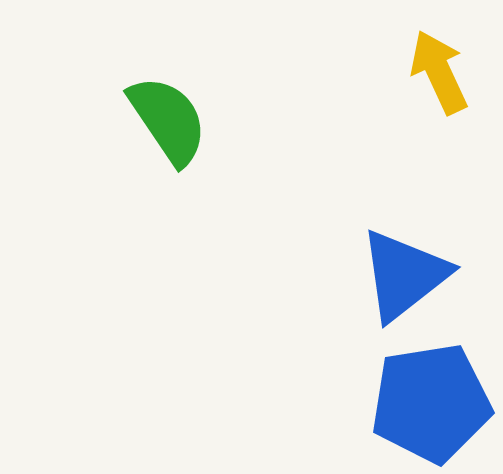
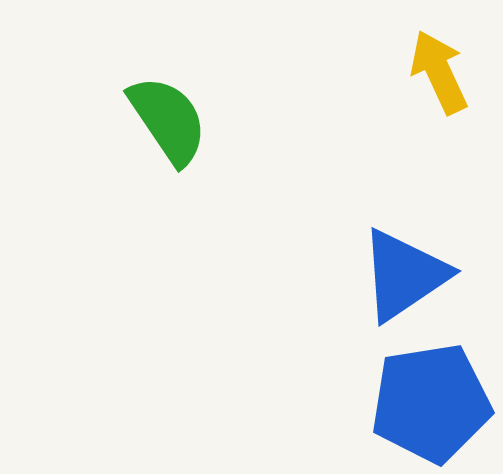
blue triangle: rotated 4 degrees clockwise
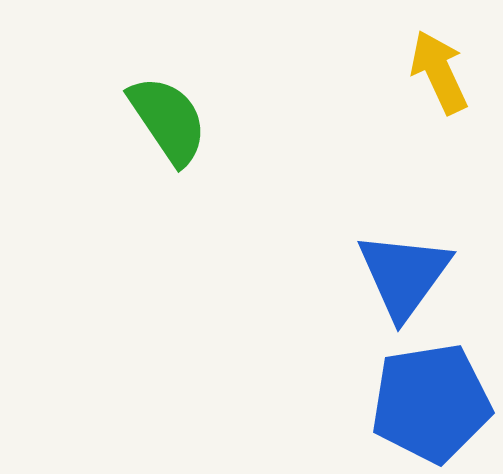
blue triangle: rotated 20 degrees counterclockwise
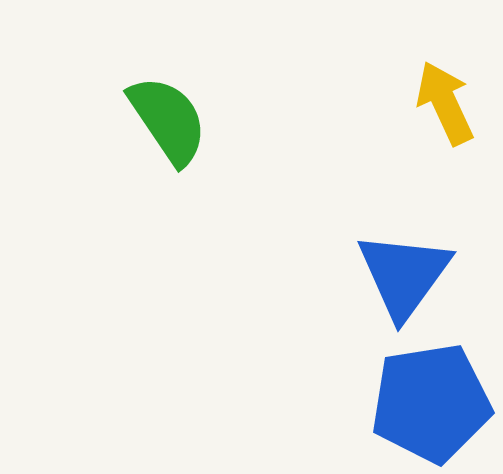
yellow arrow: moved 6 px right, 31 px down
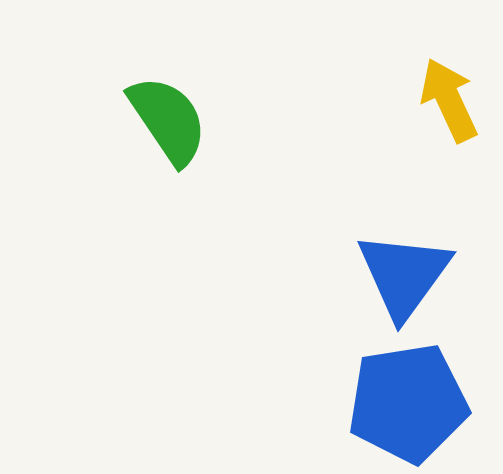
yellow arrow: moved 4 px right, 3 px up
blue pentagon: moved 23 px left
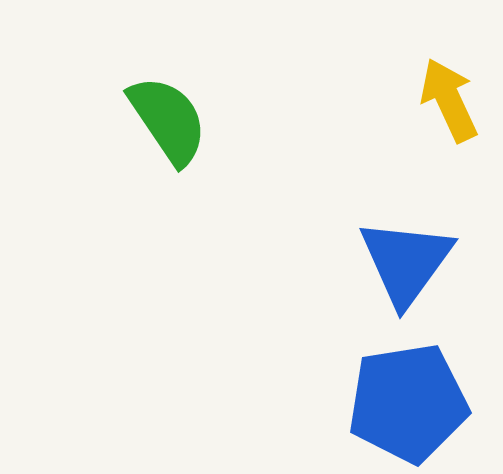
blue triangle: moved 2 px right, 13 px up
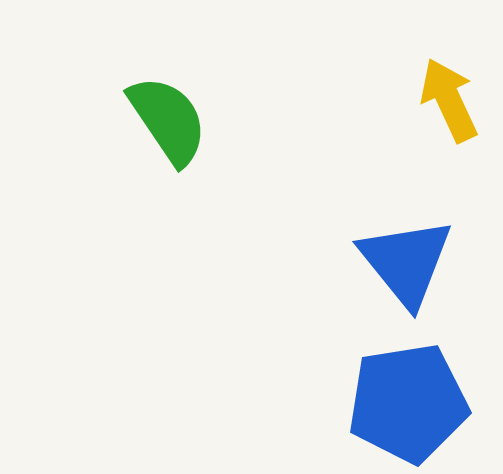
blue triangle: rotated 15 degrees counterclockwise
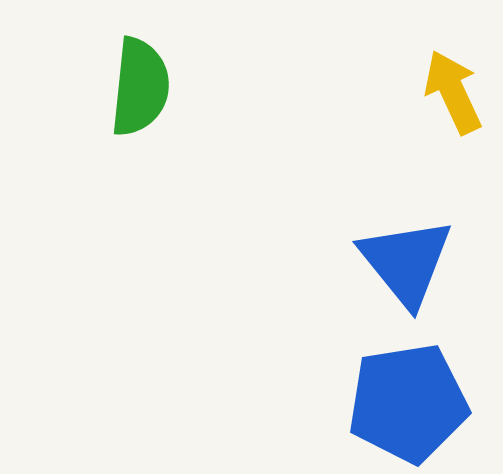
yellow arrow: moved 4 px right, 8 px up
green semicircle: moved 28 px left, 33 px up; rotated 40 degrees clockwise
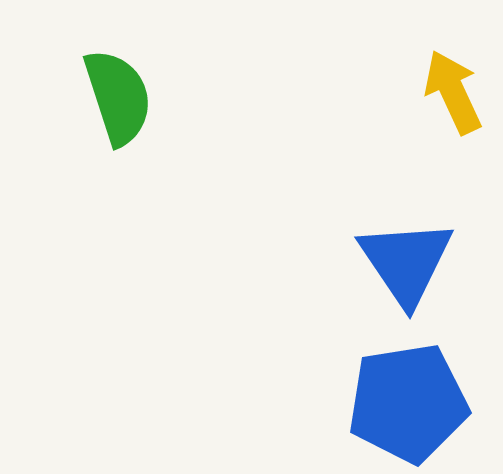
green semicircle: moved 22 px left, 10 px down; rotated 24 degrees counterclockwise
blue triangle: rotated 5 degrees clockwise
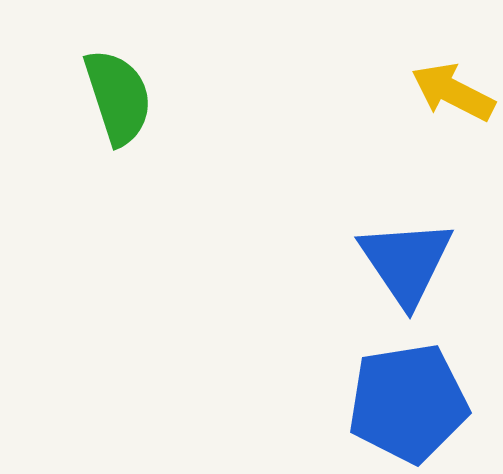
yellow arrow: rotated 38 degrees counterclockwise
